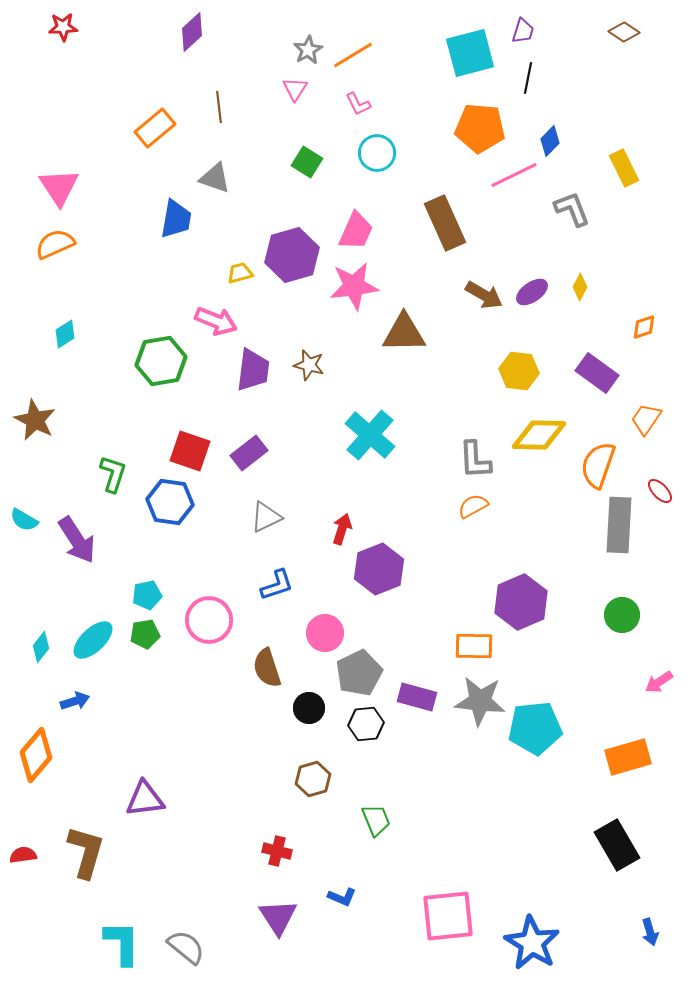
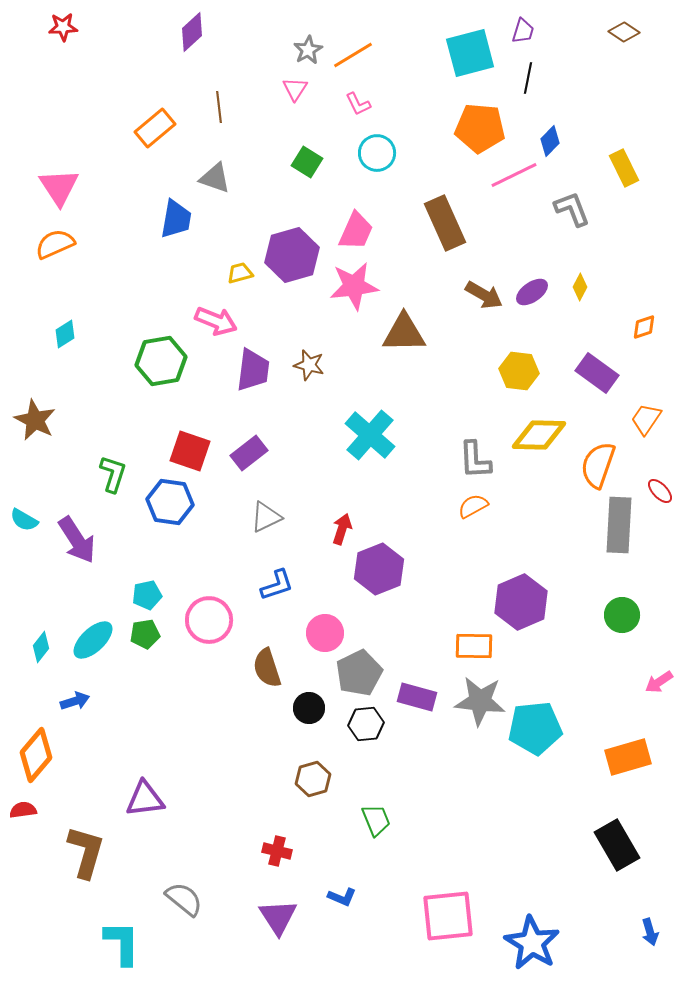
red semicircle at (23, 855): moved 45 px up
gray semicircle at (186, 947): moved 2 px left, 48 px up
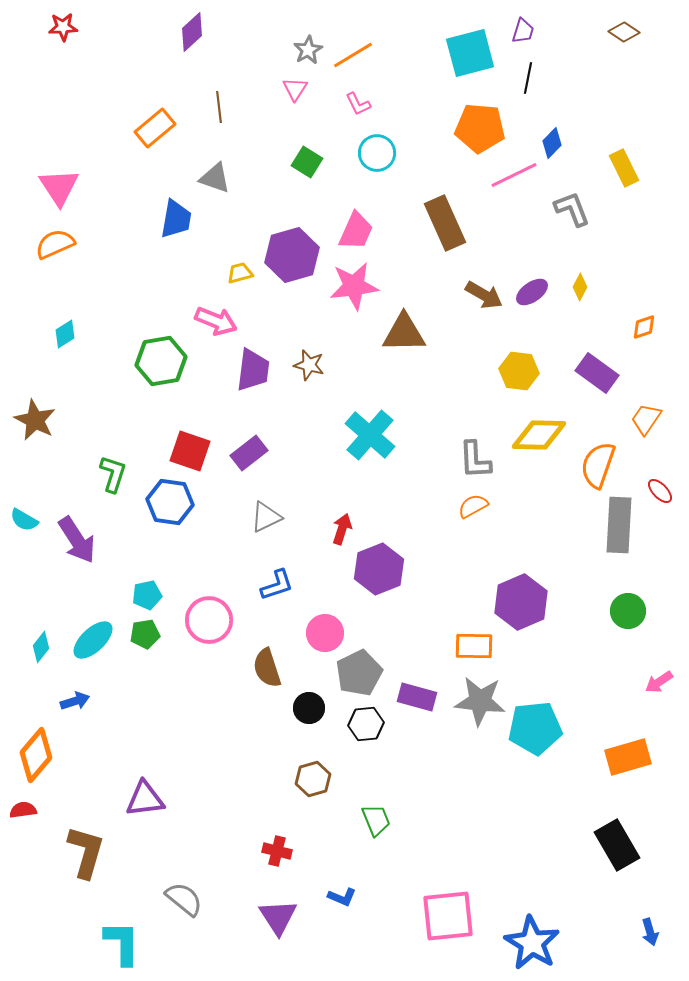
blue diamond at (550, 141): moved 2 px right, 2 px down
green circle at (622, 615): moved 6 px right, 4 px up
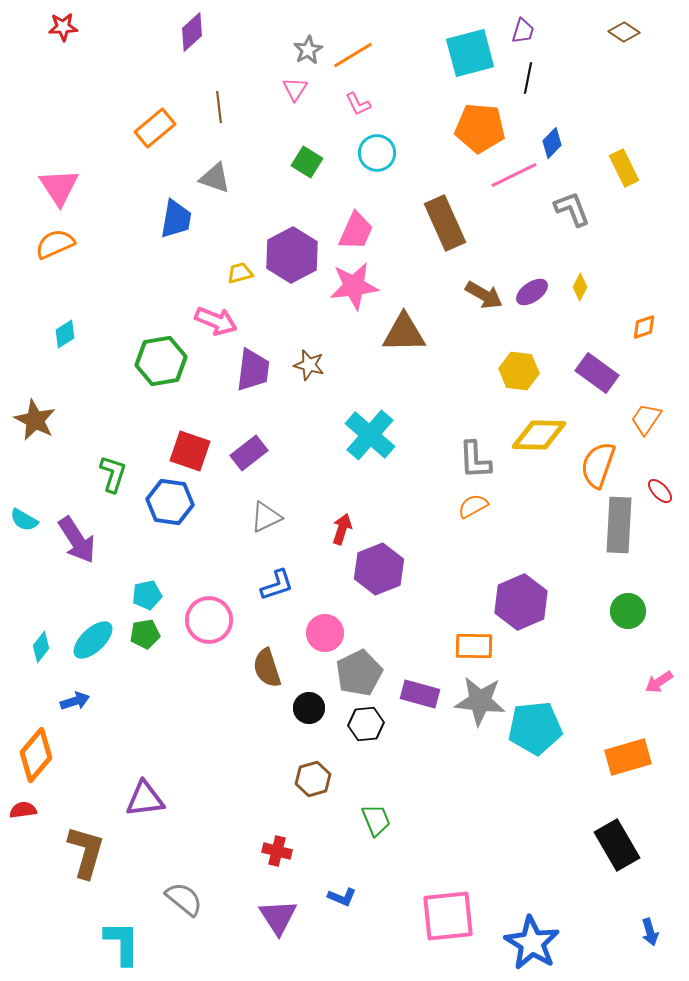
purple hexagon at (292, 255): rotated 12 degrees counterclockwise
purple rectangle at (417, 697): moved 3 px right, 3 px up
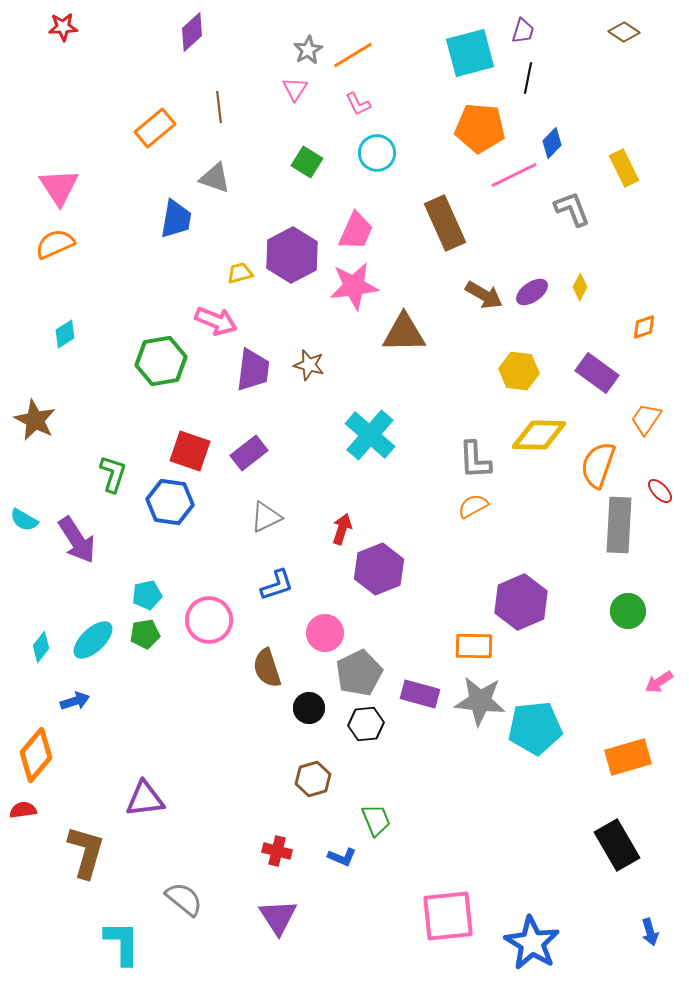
blue L-shape at (342, 897): moved 40 px up
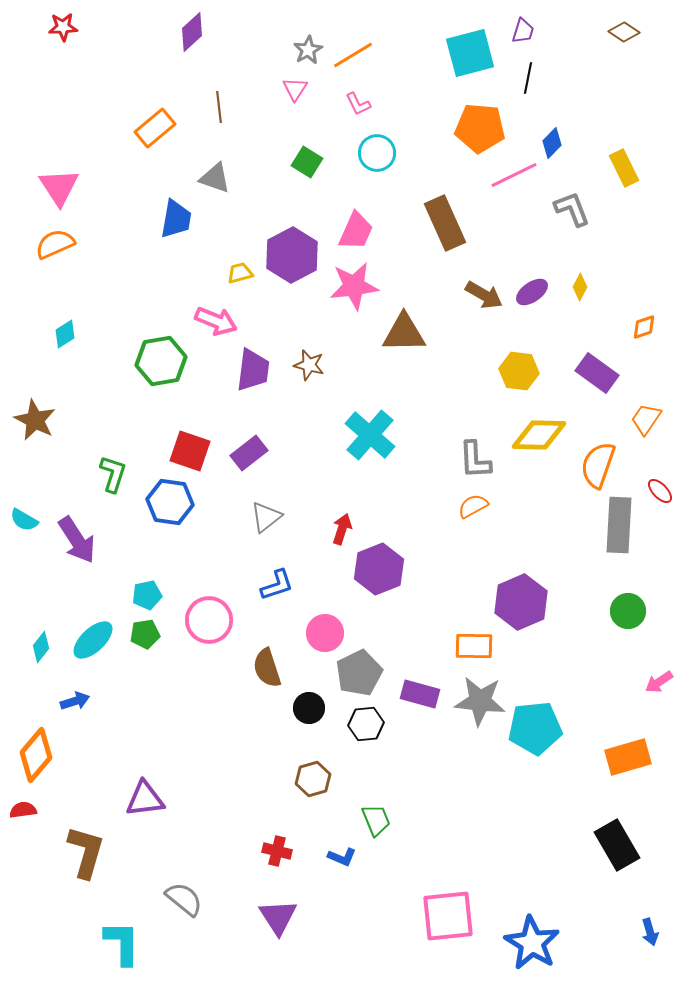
gray triangle at (266, 517): rotated 12 degrees counterclockwise
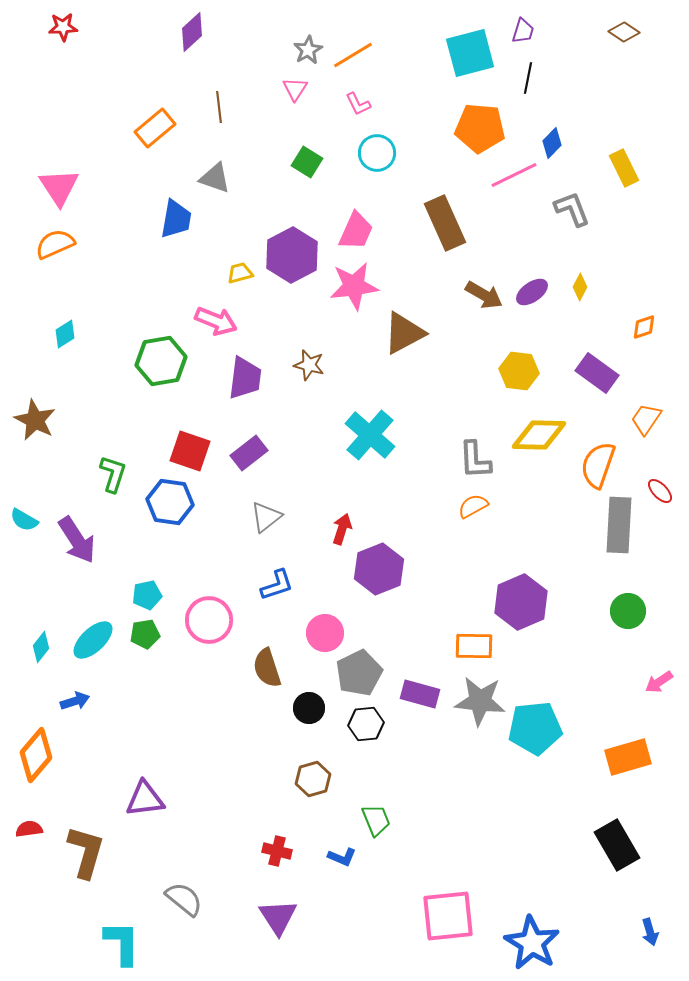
brown triangle at (404, 333): rotated 27 degrees counterclockwise
purple trapezoid at (253, 370): moved 8 px left, 8 px down
red semicircle at (23, 810): moved 6 px right, 19 px down
